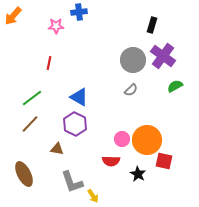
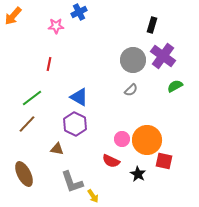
blue cross: rotated 21 degrees counterclockwise
red line: moved 1 px down
brown line: moved 3 px left
red semicircle: rotated 24 degrees clockwise
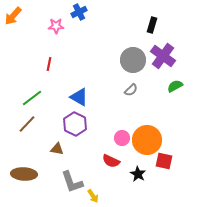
pink circle: moved 1 px up
brown ellipse: rotated 60 degrees counterclockwise
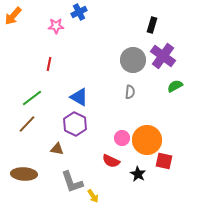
gray semicircle: moved 1 px left, 2 px down; rotated 40 degrees counterclockwise
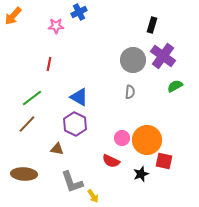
black star: moved 3 px right; rotated 21 degrees clockwise
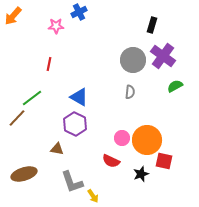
brown line: moved 10 px left, 6 px up
brown ellipse: rotated 20 degrees counterclockwise
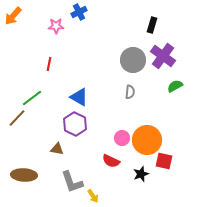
brown ellipse: moved 1 px down; rotated 20 degrees clockwise
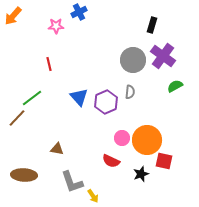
red line: rotated 24 degrees counterclockwise
blue triangle: rotated 18 degrees clockwise
purple hexagon: moved 31 px right, 22 px up; rotated 10 degrees clockwise
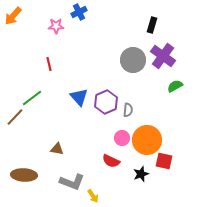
gray semicircle: moved 2 px left, 18 px down
brown line: moved 2 px left, 1 px up
gray L-shape: rotated 50 degrees counterclockwise
